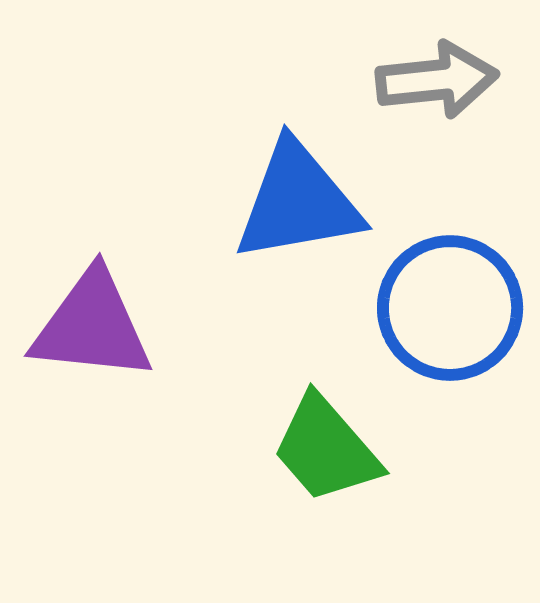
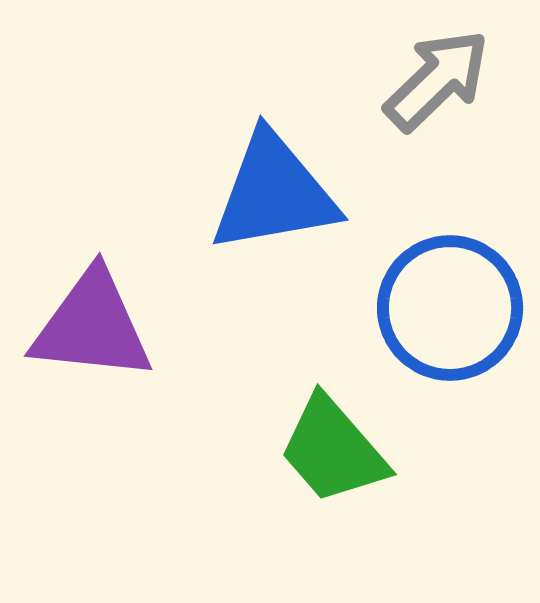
gray arrow: rotated 38 degrees counterclockwise
blue triangle: moved 24 px left, 9 px up
green trapezoid: moved 7 px right, 1 px down
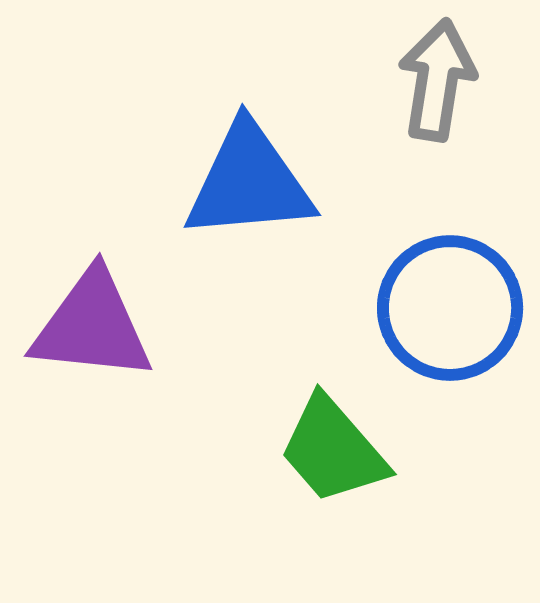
gray arrow: rotated 37 degrees counterclockwise
blue triangle: moved 25 px left, 11 px up; rotated 5 degrees clockwise
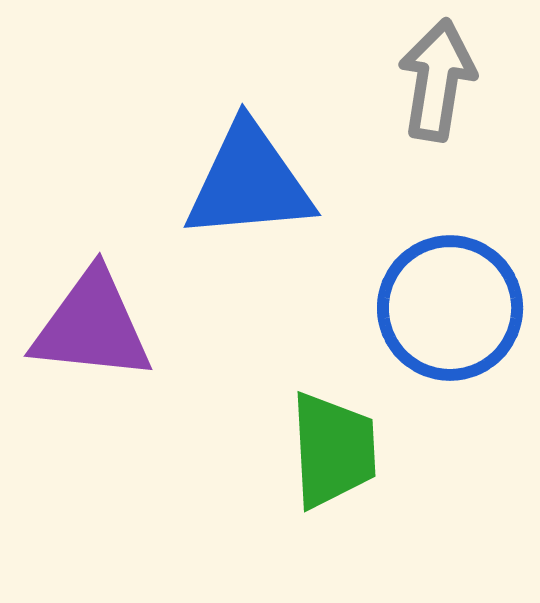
green trapezoid: rotated 142 degrees counterclockwise
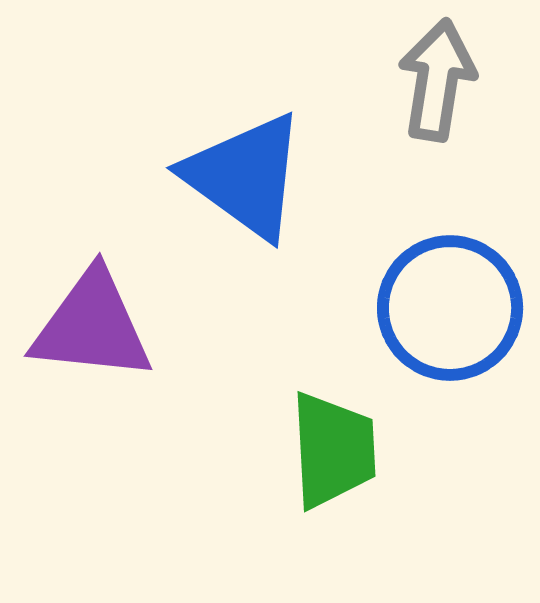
blue triangle: moved 4 px left, 6 px up; rotated 41 degrees clockwise
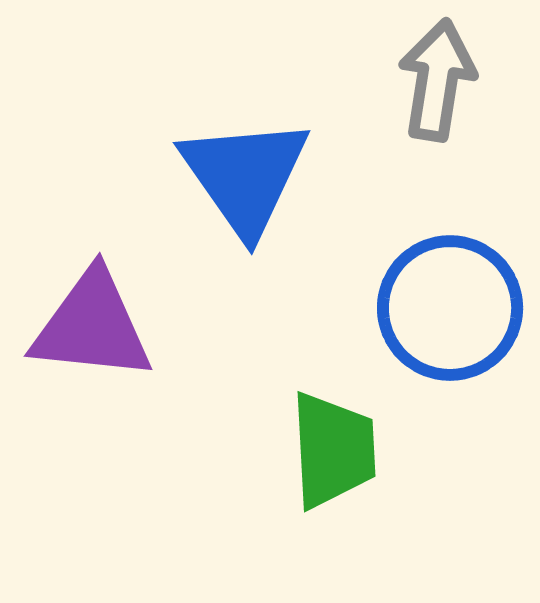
blue triangle: rotated 19 degrees clockwise
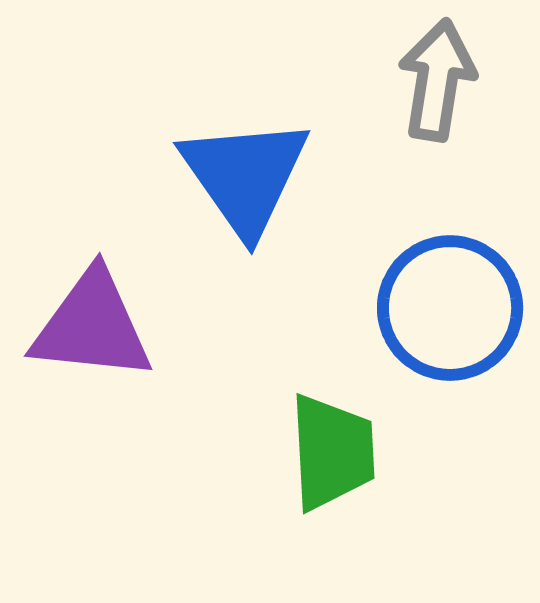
green trapezoid: moved 1 px left, 2 px down
